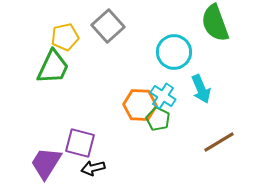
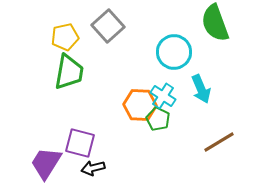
green trapezoid: moved 16 px right, 5 px down; rotated 15 degrees counterclockwise
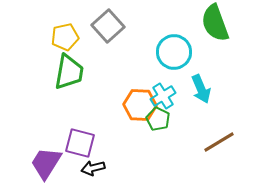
cyan cross: rotated 25 degrees clockwise
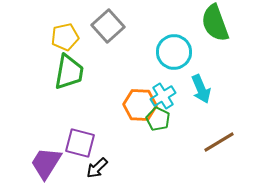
black arrow: moved 4 px right; rotated 30 degrees counterclockwise
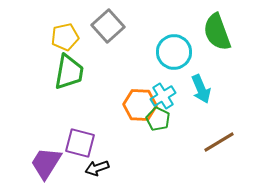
green semicircle: moved 2 px right, 9 px down
black arrow: rotated 25 degrees clockwise
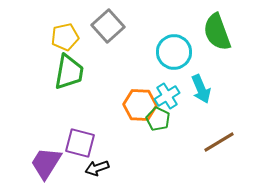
cyan cross: moved 4 px right
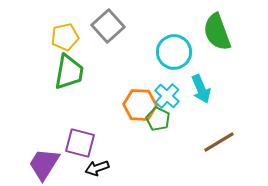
cyan cross: rotated 15 degrees counterclockwise
purple trapezoid: moved 2 px left, 1 px down
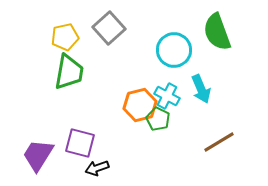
gray square: moved 1 px right, 2 px down
cyan circle: moved 2 px up
cyan cross: rotated 15 degrees counterclockwise
orange hexagon: rotated 16 degrees counterclockwise
purple trapezoid: moved 6 px left, 9 px up
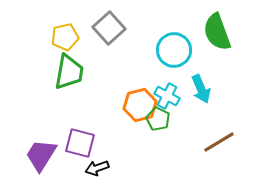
purple trapezoid: moved 3 px right
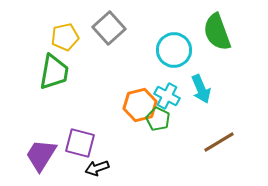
green trapezoid: moved 15 px left
